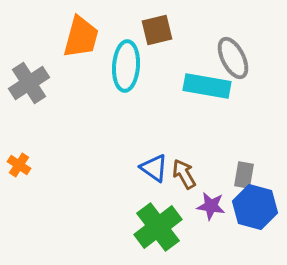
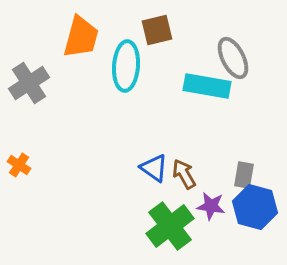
green cross: moved 12 px right, 1 px up
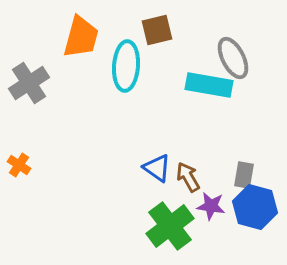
cyan rectangle: moved 2 px right, 1 px up
blue triangle: moved 3 px right
brown arrow: moved 4 px right, 3 px down
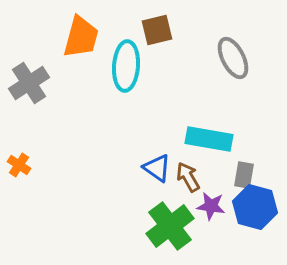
cyan rectangle: moved 54 px down
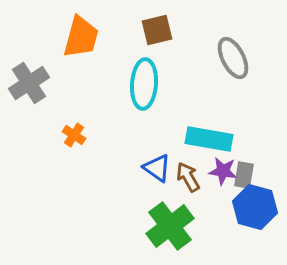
cyan ellipse: moved 18 px right, 18 px down
orange cross: moved 55 px right, 30 px up
purple star: moved 12 px right, 35 px up
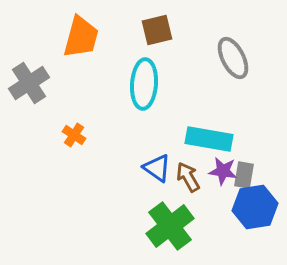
blue hexagon: rotated 24 degrees counterclockwise
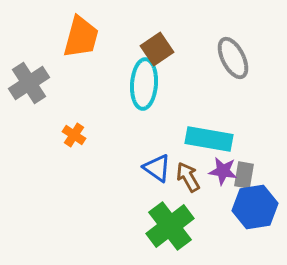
brown square: moved 19 px down; rotated 20 degrees counterclockwise
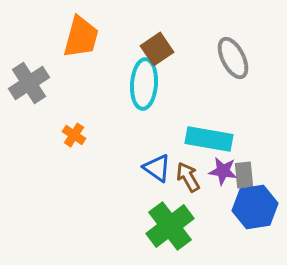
gray rectangle: rotated 16 degrees counterclockwise
